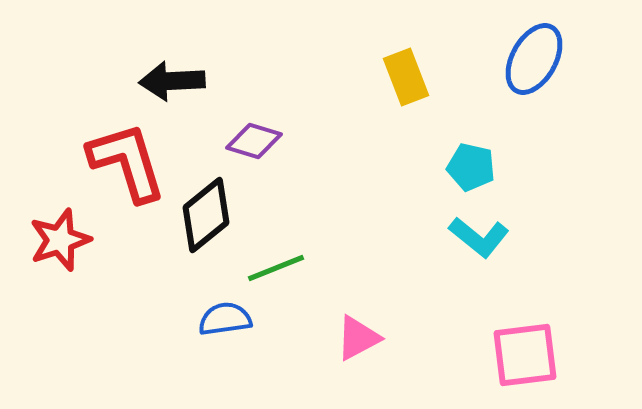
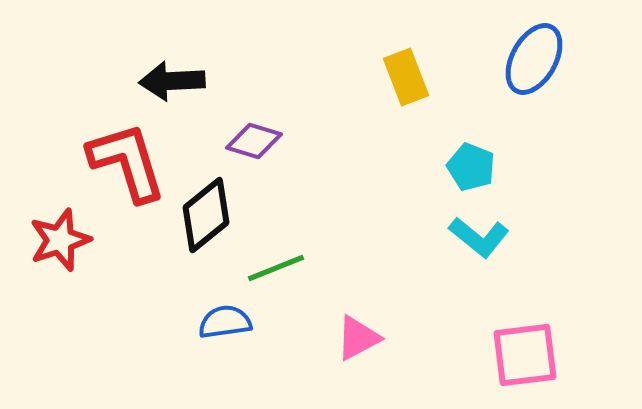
cyan pentagon: rotated 9 degrees clockwise
blue semicircle: moved 3 px down
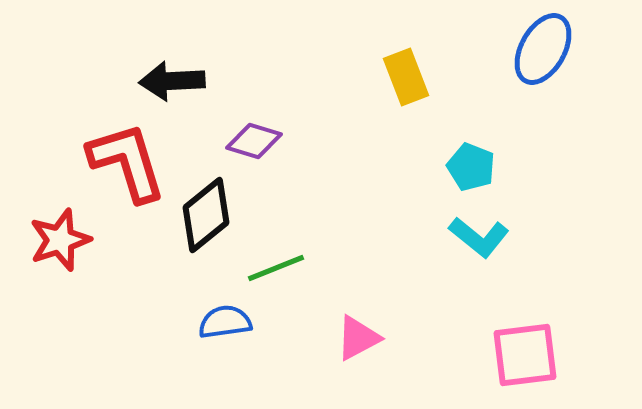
blue ellipse: moved 9 px right, 10 px up
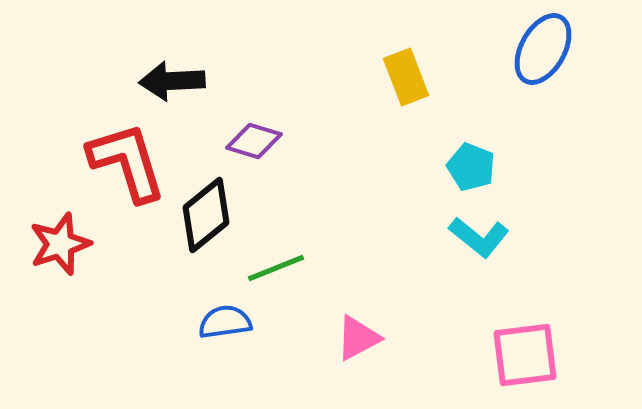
red star: moved 4 px down
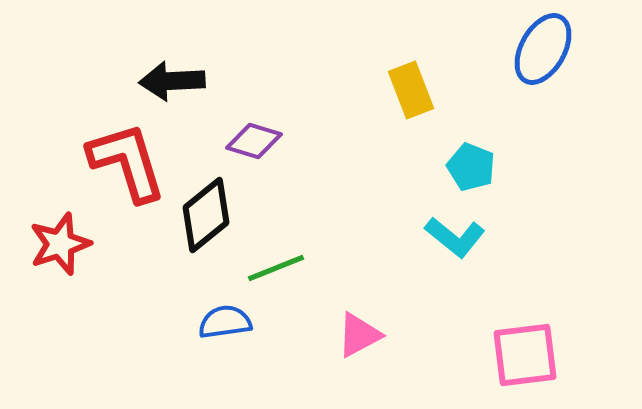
yellow rectangle: moved 5 px right, 13 px down
cyan L-shape: moved 24 px left
pink triangle: moved 1 px right, 3 px up
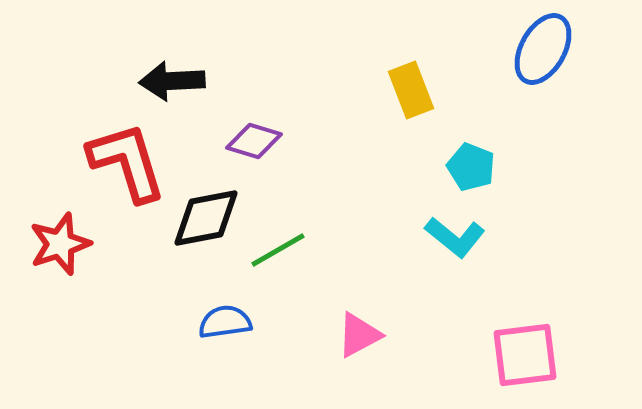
black diamond: moved 3 px down; rotated 28 degrees clockwise
green line: moved 2 px right, 18 px up; rotated 8 degrees counterclockwise
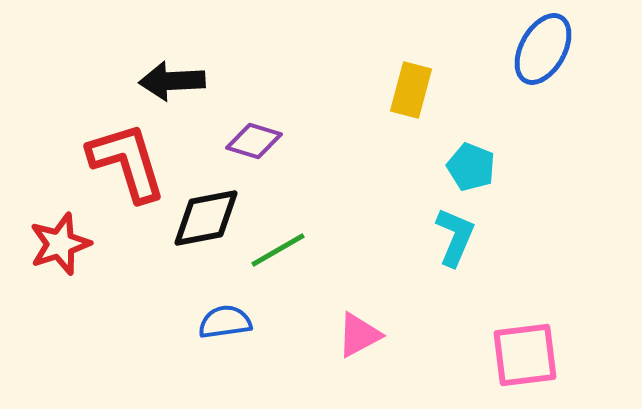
yellow rectangle: rotated 36 degrees clockwise
cyan L-shape: rotated 106 degrees counterclockwise
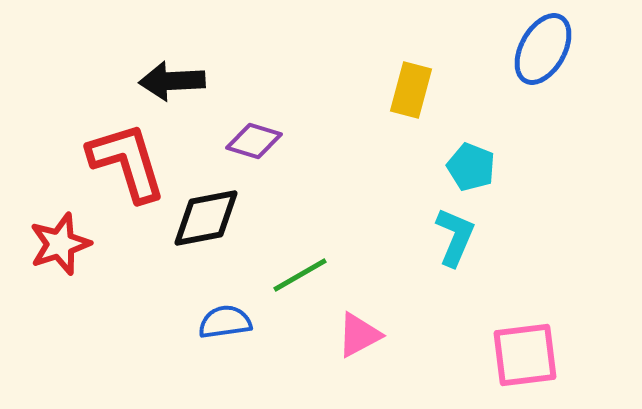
green line: moved 22 px right, 25 px down
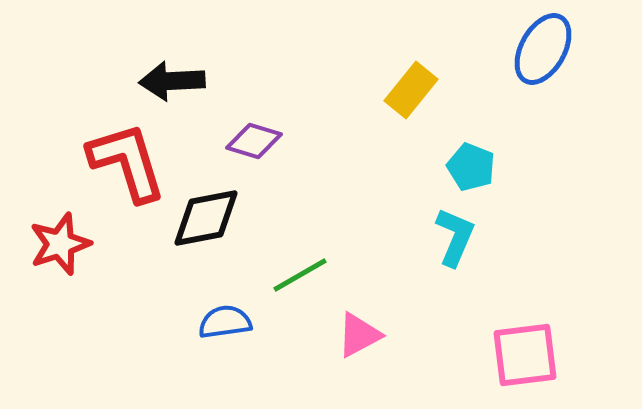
yellow rectangle: rotated 24 degrees clockwise
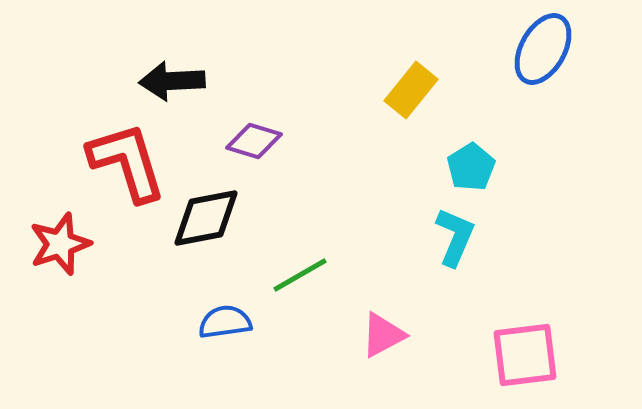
cyan pentagon: rotated 18 degrees clockwise
pink triangle: moved 24 px right
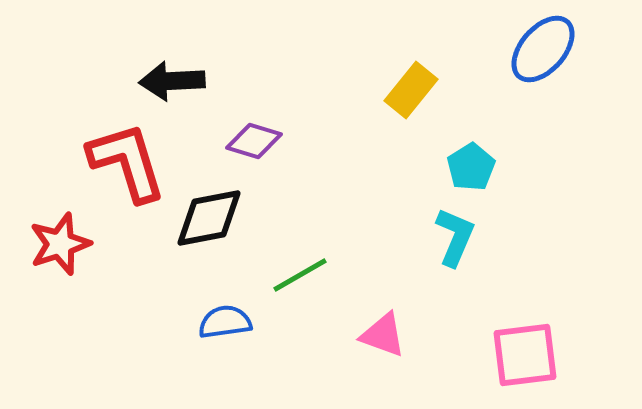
blue ellipse: rotated 12 degrees clockwise
black diamond: moved 3 px right
pink triangle: rotated 48 degrees clockwise
